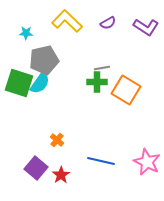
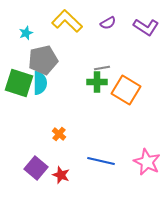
cyan star: rotated 24 degrees counterclockwise
gray pentagon: moved 1 px left
cyan semicircle: rotated 35 degrees counterclockwise
orange cross: moved 2 px right, 6 px up
red star: rotated 18 degrees counterclockwise
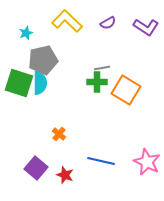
red star: moved 4 px right
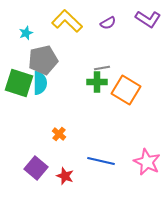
purple L-shape: moved 2 px right, 8 px up
red star: moved 1 px down
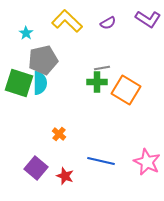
cyan star: rotated 16 degrees counterclockwise
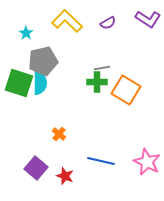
gray pentagon: moved 1 px down
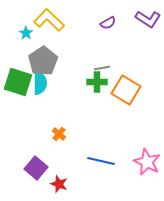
yellow L-shape: moved 18 px left, 1 px up
gray pentagon: rotated 20 degrees counterclockwise
green square: moved 1 px left, 1 px up
red star: moved 6 px left, 8 px down
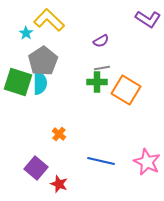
purple semicircle: moved 7 px left, 18 px down
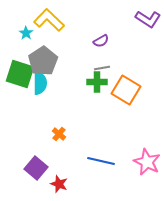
green square: moved 2 px right, 8 px up
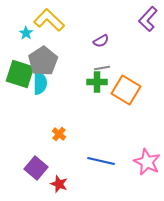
purple L-shape: rotated 100 degrees clockwise
